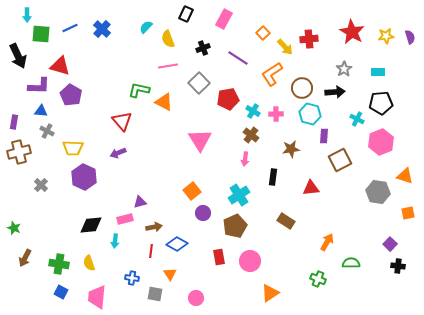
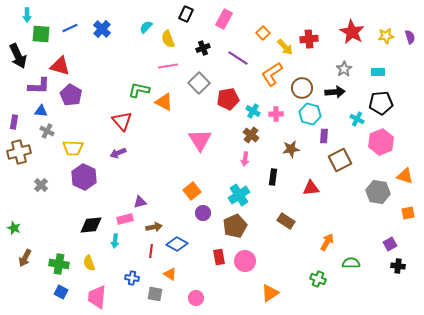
purple square at (390, 244): rotated 16 degrees clockwise
pink circle at (250, 261): moved 5 px left
orange triangle at (170, 274): rotated 24 degrees counterclockwise
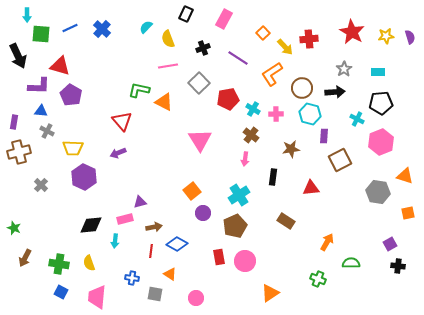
cyan cross at (253, 111): moved 2 px up
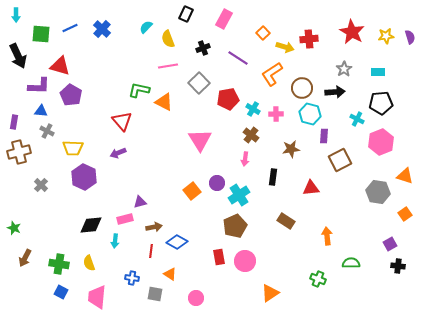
cyan arrow at (27, 15): moved 11 px left
yellow arrow at (285, 47): rotated 30 degrees counterclockwise
purple circle at (203, 213): moved 14 px right, 30 px up
orange square at (408, 213): moved 3 px left, 1 px down; rotated 24 degrees counterclockwise
orange arrow at (327, 242): moved 6 px up; rotated 36 degrees counterclockwise
blue diamond at (177, 244): moved 2 px up
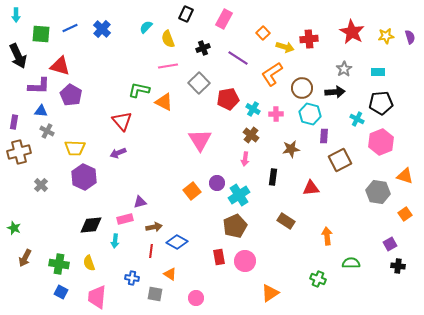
yellow trapezoid at (73, 148): moved 2 px right
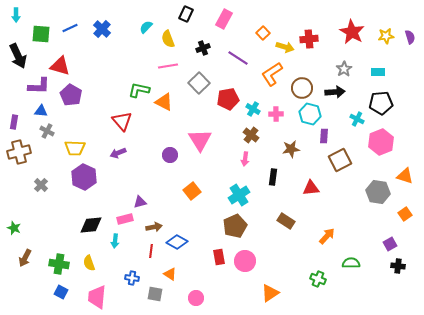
purple circle at (217, 183): moved 47 px left, 28 px up
orange arrow at (327, 236): rotated 48 degrees clockwise
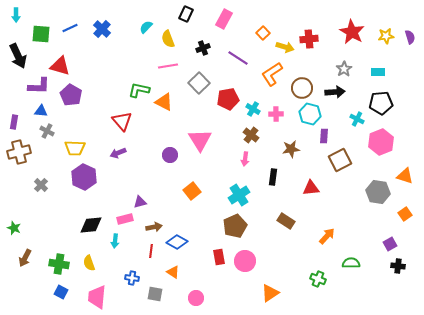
orange triangle at (170, 274): moved 3 px right, 2 px up
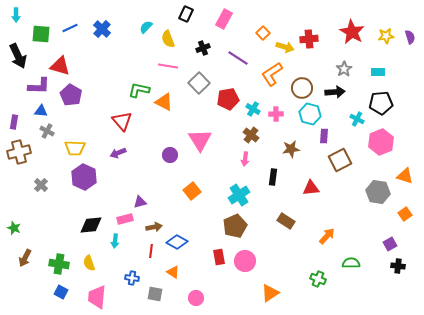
pink line at (168, 66): rotated 18 degrees clockwise
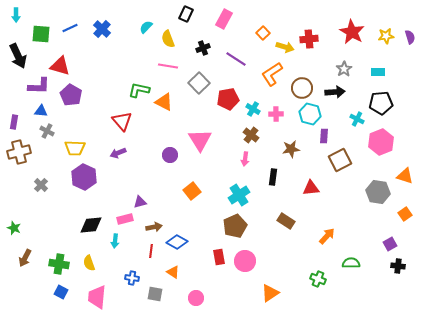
purple line at (238, 58): moved 2 px left, 1 px down
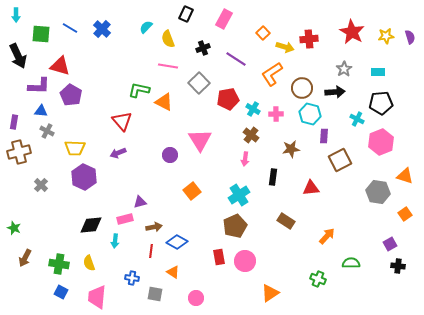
blue line at (70, 28): rotated 56 degrees clockwise
